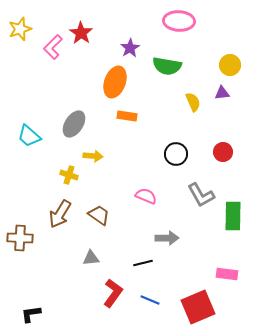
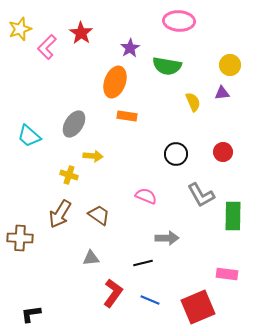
pink L-shape: moved 6 px left
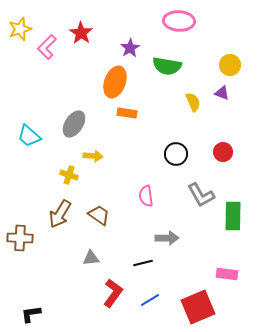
purple triangle: rotated 28 degrees clockwise
orange rectangle: moved 3 px up
pink semicircle: rotated 120 degrees counterclockwise
blue line: rotated 54 degrees counterclockwise
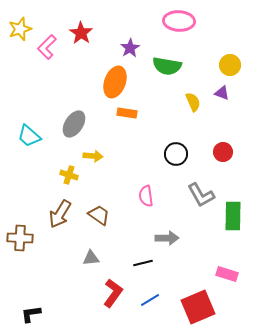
pink rectangle: rotated 10 degrees clockwise
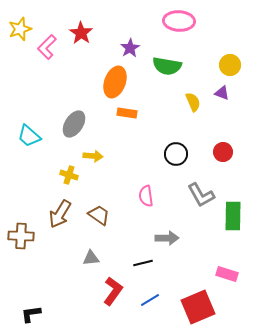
brown cross: moved 1 px right, 2 px up
red L-shape: moved 2 px up
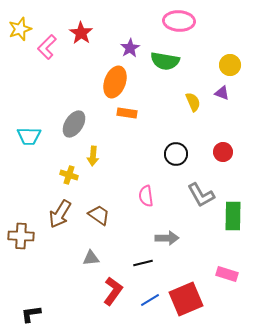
green semicircle: moved 2 px left, 5 px up
cyan trapezoid: rotated 40 degrees counterclockwise
yellow arrow: rotated 90 degrees clockwise
red square: moved 12 px left, 8 px up
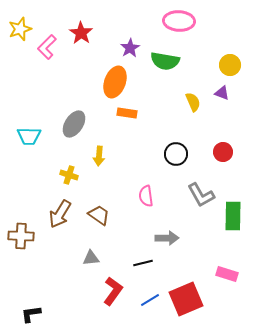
yellow arrow: moved 6 px right
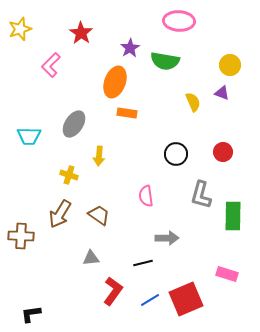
pink L-shape: moved 4 px right, 18 px down
gray L-shape: rotated 44 degrees clockwise
